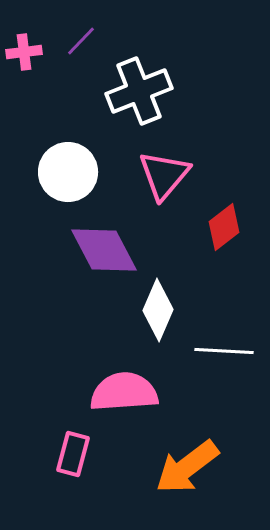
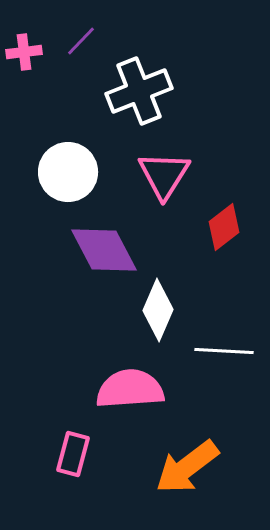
pink triangle: rotated 8 degrees counterclockwise
pink semicircle: moved 6 px right, 3 px up
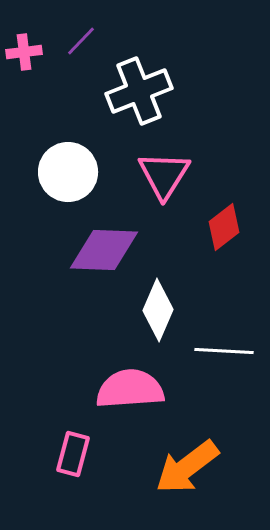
purple diamond: rotated 60 degrees counterclockwise
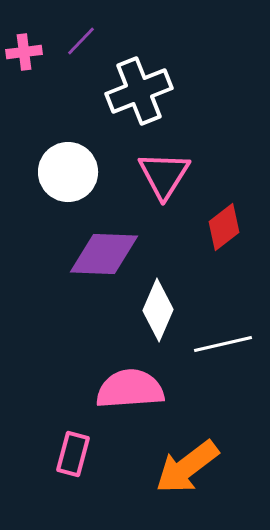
purple diamond: moved 4 px down
white line: moved 1 px left, 7 px up; rotated 16 degrees counterclockwise
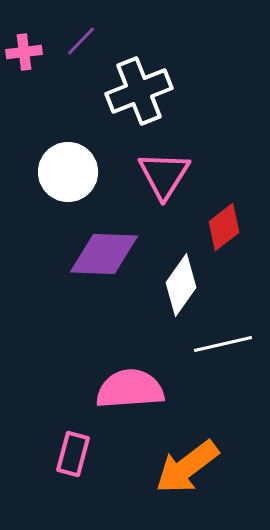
white diamond: moved 23 px right, 25 px up; rotated 12 degrees clockwise
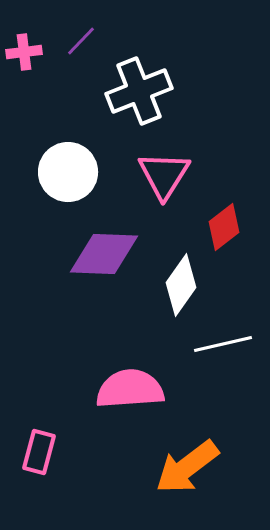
pink rectangle: moved 34 px left, 2 px up
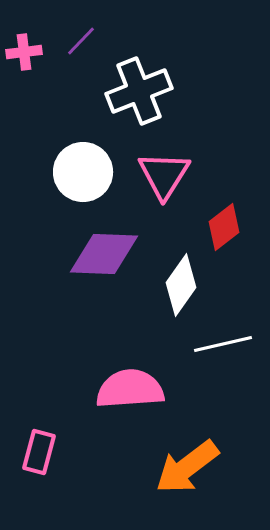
white circle: moved 15 px right
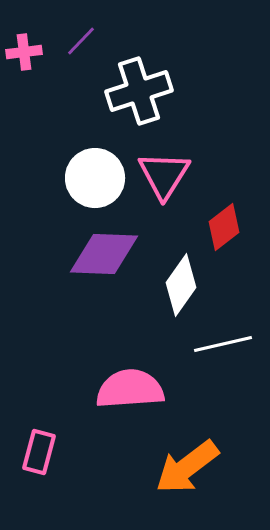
white cross: rotated 4 degrees clockwise
white circle: moved 12 px right, 6 px down
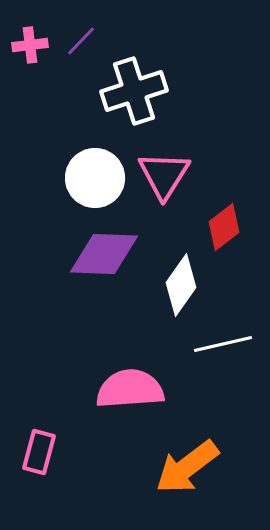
pink cross: moved 6 px right, 7 px up
white cross: moved 5 px left
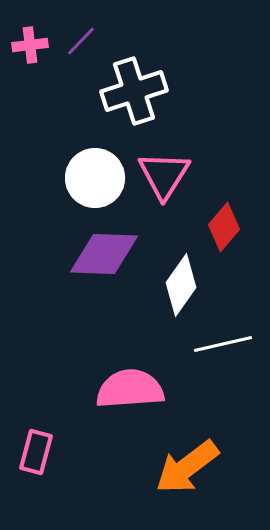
red diamond: rotated 12 degrees counterclockwise
pink rectangle: moved 3 px left
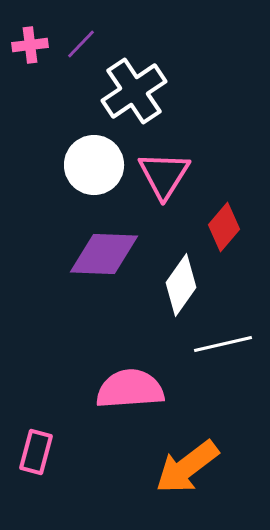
purple line: moved 3 px down
white cross: rotated 16 degrees counterclockwise
white circle: moved 1 px left, 13 px up
